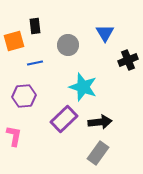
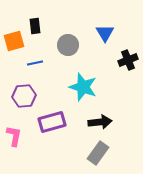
purple rectangle: moved 12 px left, 3 px down; rotated 28 degrees clockwise
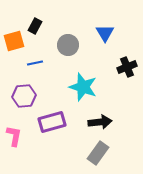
black rectangle: rotated 35 degrees clockwise
black cross: moved 1 px left, 7 px down
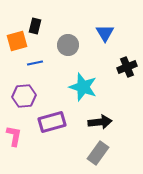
black rectangle: rotated 14 degrees counterclockwise
orange square: moved 3 px right
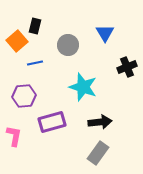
orange square: rotated 25 degrees counterclockwise
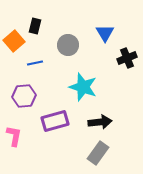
orange square: moved 3 px left
black cross: moved 9 px up
purple rectangle: moved 3 px right, 1 px up
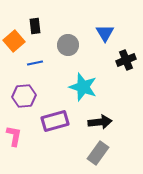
black rectangle: rotated 21 degrees counterclockwise
black cross: moved 1 px left, 2 px down
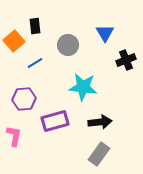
blue line: rotated 21 degrees counterclockwise
cyan star: rotated 12 degrees counterclockwise
purple hexagon: moved 3 px down
gray rectangle: moved 1 px right, 1 px down
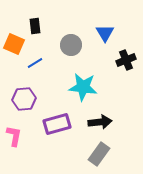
orange square: moved 3 px down; rotated 25 degrees counterclockwise
gray circle: moved 3 px right
purple rectangle: moved 2 px right, 3 px down
